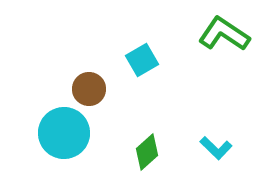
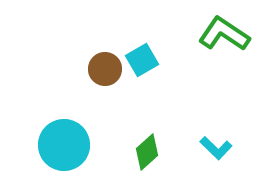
brown circle: moved 16 px right, 20 px up
cyan circle: moved 12 px down
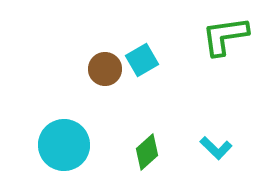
green L-shape: moved 1 px right, 2 px down; rotated 42 degrees counterclockwise
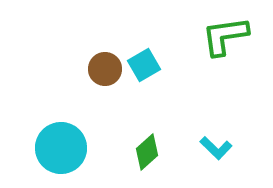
cyan square: moved 2 px right, 5 px down
cyan circle: moved 3 px left, 3 px down
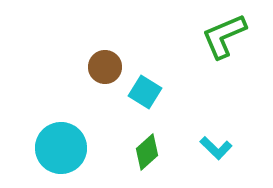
green L-shape: moved 1 px left; rotated 15 degrees counterclockwise
cyan square: moved 1 px right, 27 px down; rotated 28 degrees counterclockwise
brown circle: moved 2 px up
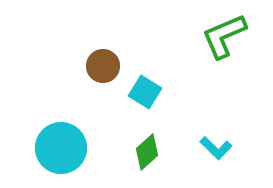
brown circle: moved 2 px left, 1 px up
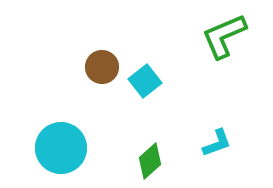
brown circle: moved 1 px left, 1 px down
cyan square: moved 11 px up; rotated 20 degrees clockwise
cyan L-shape: moved 1 px right, 5 px up; rotated 64 degrees counterclockwise
green diamond: moved 3 px right, 9 px down
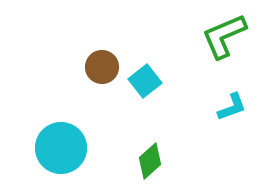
cyan L-shape: moved 15 px right, 36 px up
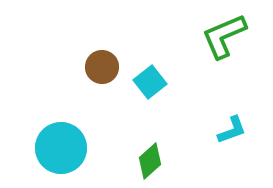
cyan square: moved 5 px right, 1 px down
cyan L-shape: moved 23 px down
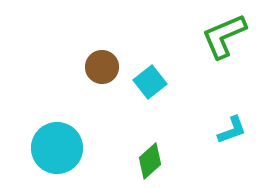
cyan circle: moved 4 px left
